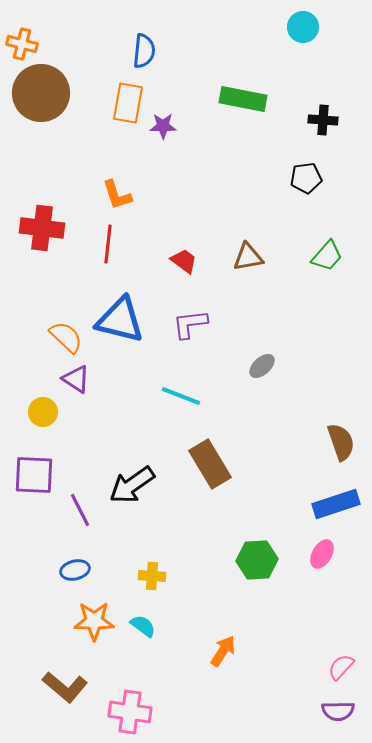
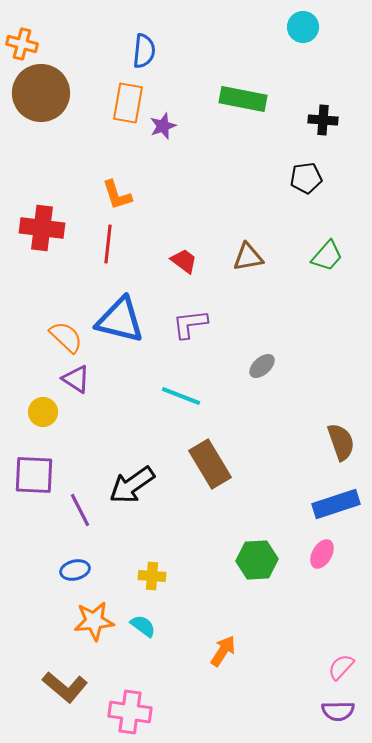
purple star: rotated 20 degrees counterclockwise
orange star: rotated 6 degrees counterclockwise
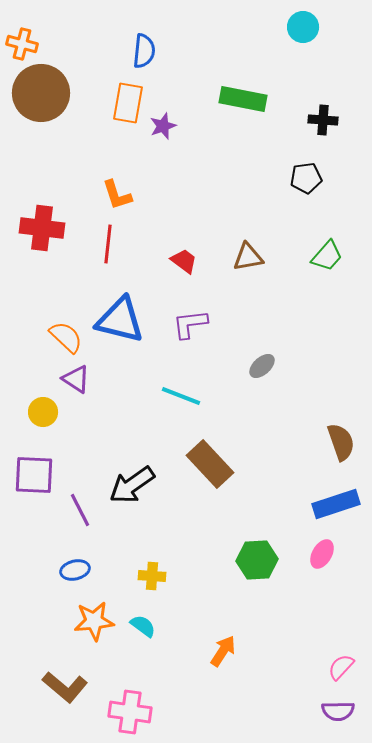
brown rectangle: rotated 12 degrees counterclockwise
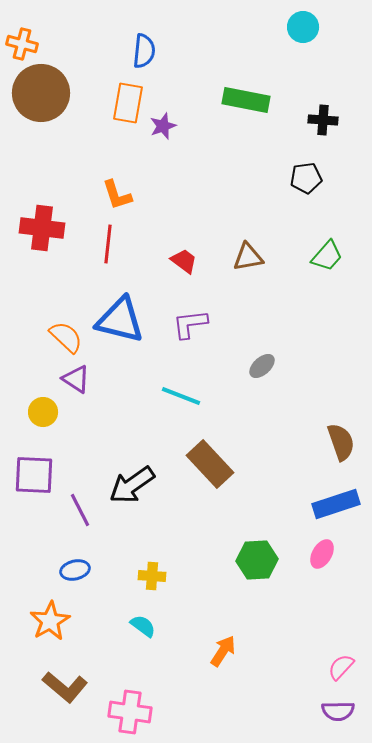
green rectangle: moved 3 px right, 1 px down
orange star: moved 44 px left; rotated 24 degrees counterclockwise
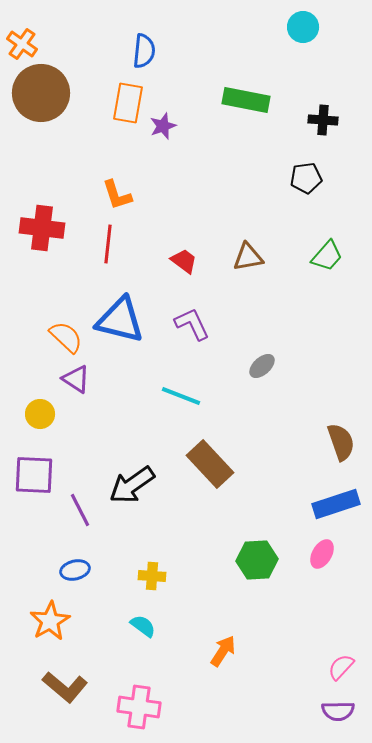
orange cross: rotated 20 degrees clockwise
purple L-shape: moved 2 px right; rotated 72 degrees clockwise
yellow circle: moved 3 px left, 2 px down
pink cross: moved 9 px right, 5 px up
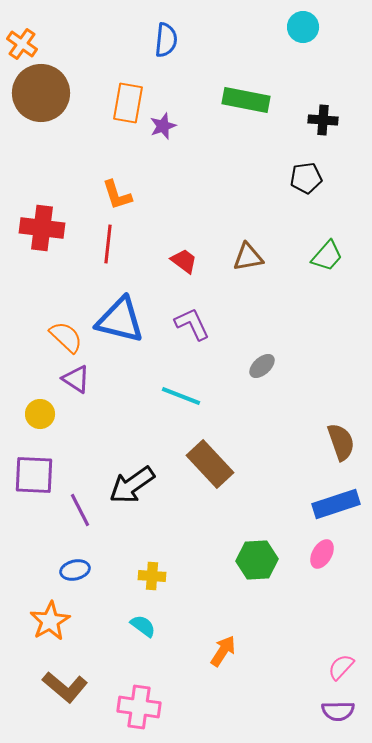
blue semicircle: moved 22 px right, 11 px up
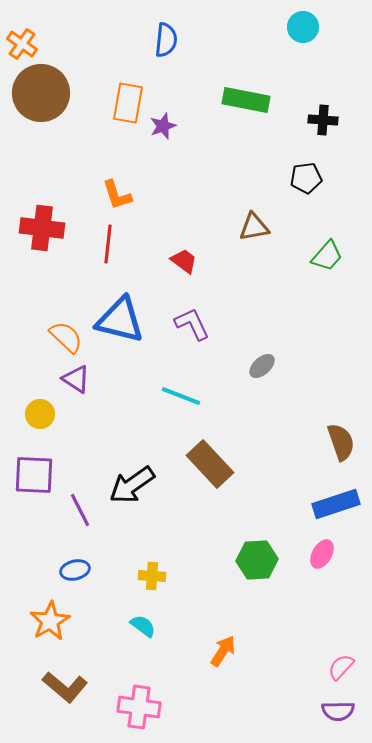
brown triangle: moved 6 px right, 30 px up
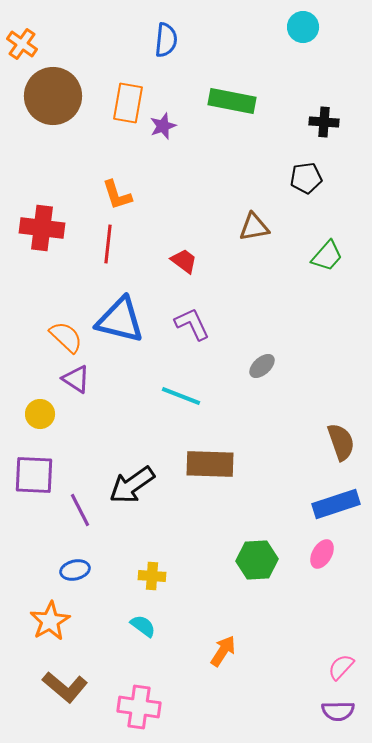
brown circle: moved 12 px right, 3 px down
green rectangle: moved 14 px left, 1 px down
black cross: moved 1 px right, 2 px down
brown rectangle: rotated 45 degrees counterclockwise
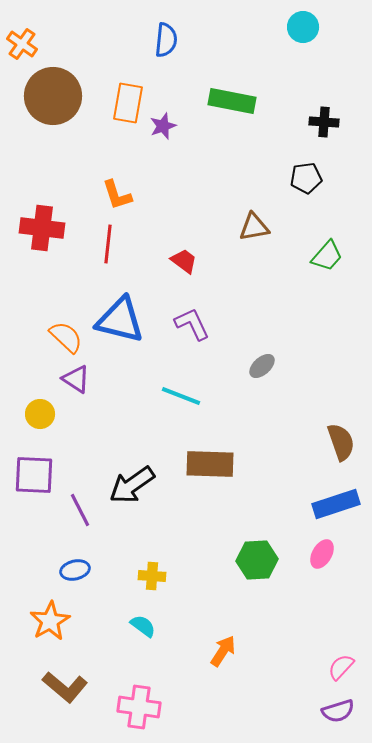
purple semicircle: rotated 16 degrees counterclockwise
